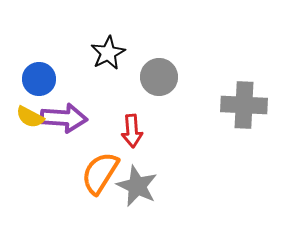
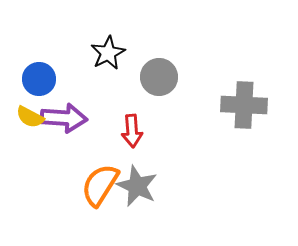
orange semicircle: moved 12 px down
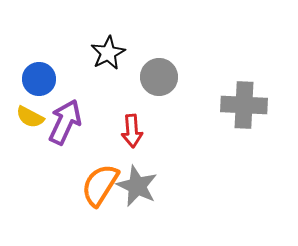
purple arrow: moved 1 px right, 4 px down; rotated 69 degrees counterclockwise
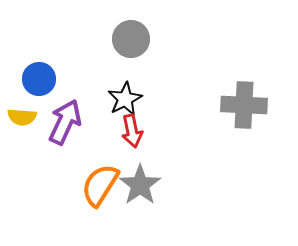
black star: moved 17 px right, 46 px down
gray circle: moved 28 px left, 38 px up
yellow semicircle: moved 8 px left; rotated 24 degrees counterclockwise
red arrow: rotated 8 degrees counterclockwise
gray star: moved 3 px right, 1 px up; rotated 12 degrees clockwise
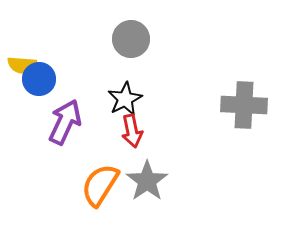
yellow semicircle: moved 52 px up
gray star: moved 7 px right, 4 px up
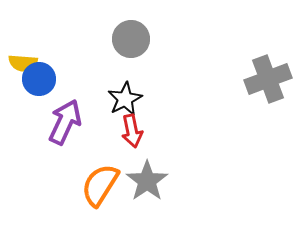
yellow semicircle: moved 1 px right, 2 px up
gray cross: moved 24 px right, 26 px up; rotated 24 degrees counterclockwise
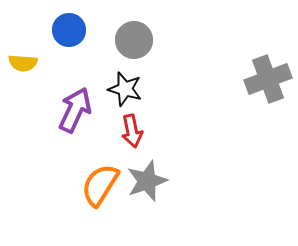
gray circle: moved 3 px right, 1 px down
blue circle: moved 30 px right, 49 px up
black star: moved 10 px up; rotated 28 degrees counterclockwise
purple arrow: moved 10 px right, 12 px up
gray star: rotated 15 degrees clockwise
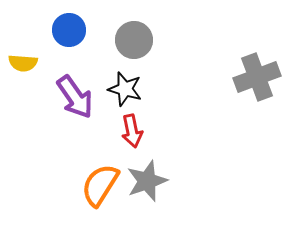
gray cross: moved 11 px left, 2 px up
purple arrow: moved 13 px up; rotated 120 degrees clockwise
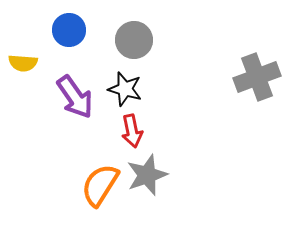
gray star: moved 6 px up
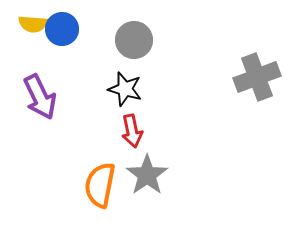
blue circle: moved 7 px left, 1 px up
yellow semicircle: moved 10 px right, 39 px up
purple arrow: moved 35 px left; rotated 9 degrees clockwise
gray star: rotated 15 degrees counterclockwise
orange semicircle: rotated 21 degrees counterclockwise
